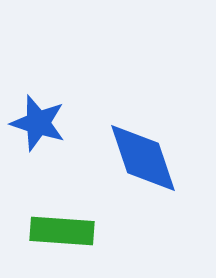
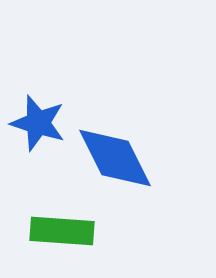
blue diamond: moved 28 px left; rotated 8 degrees counterclockwise
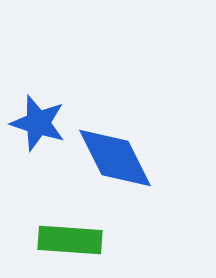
green rectangle: moved 8 px right, 9 px down
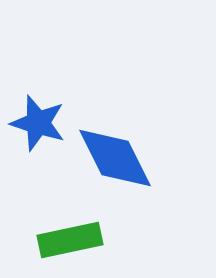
green rectangle: rotated 16 degrees counterclockwise
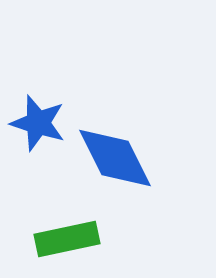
green rectangle: moved 3 px left, 1 px up
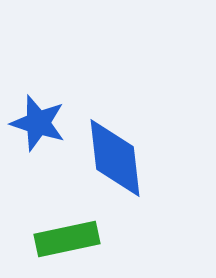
blue diamond: rotated 20 degrees clockwise
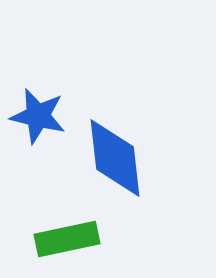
blue star: moved 7 px up; rotated 4 degrees counterclockwise
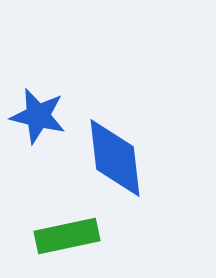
green rectangle: moved 3 px up
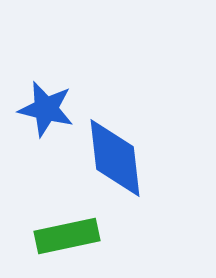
blue star: moved 8 px right, 7 px up
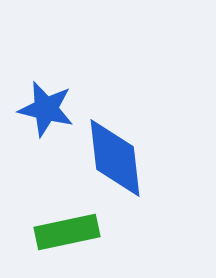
green rectangle: moved 4 px up
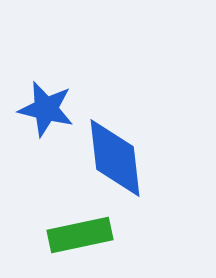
green rectangle: moved 13 px right, 3 px down
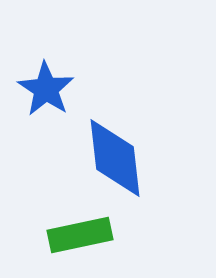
blue star: moved 20 px up; rotated 20 degrees clockwise
